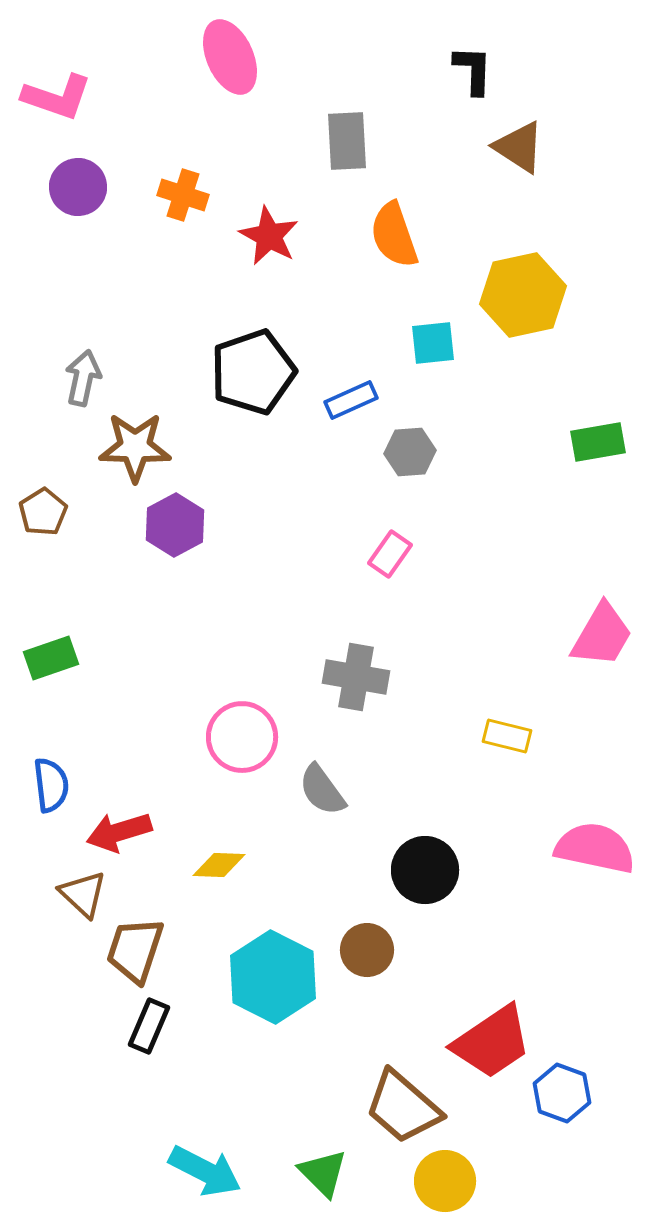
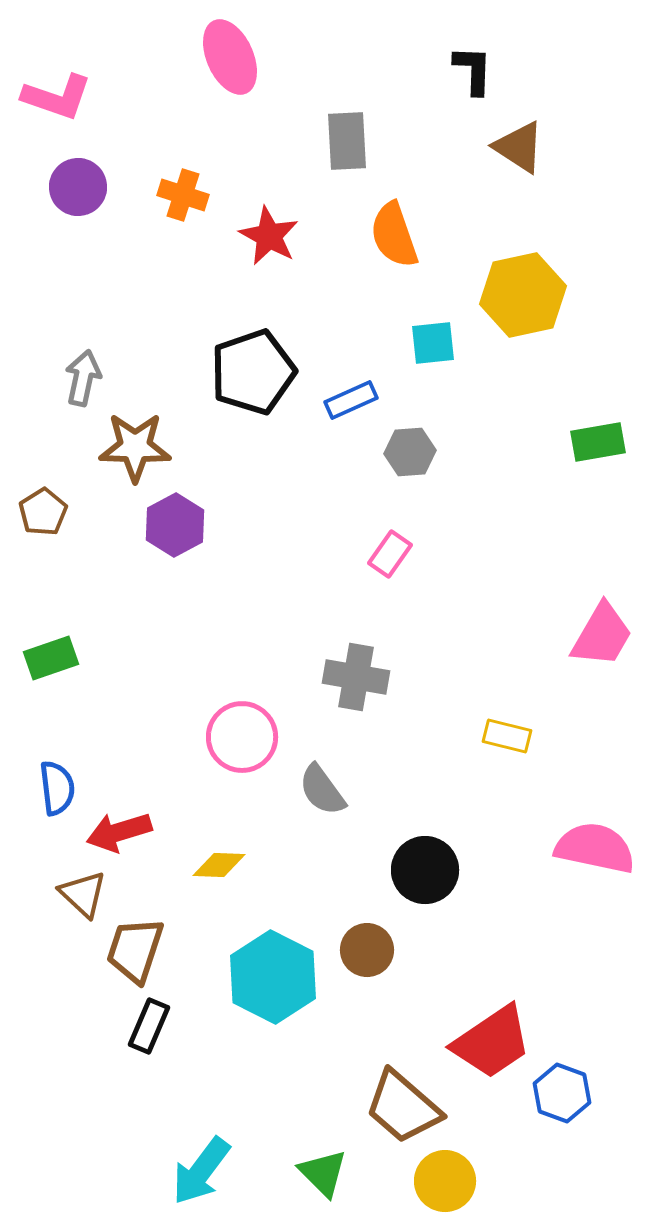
blue semicircle at (51, 785): moved 6 px right, 3 px down
cyan arrow at (205, 1171): moved 4 px left; rotated 100 degrees clockwise
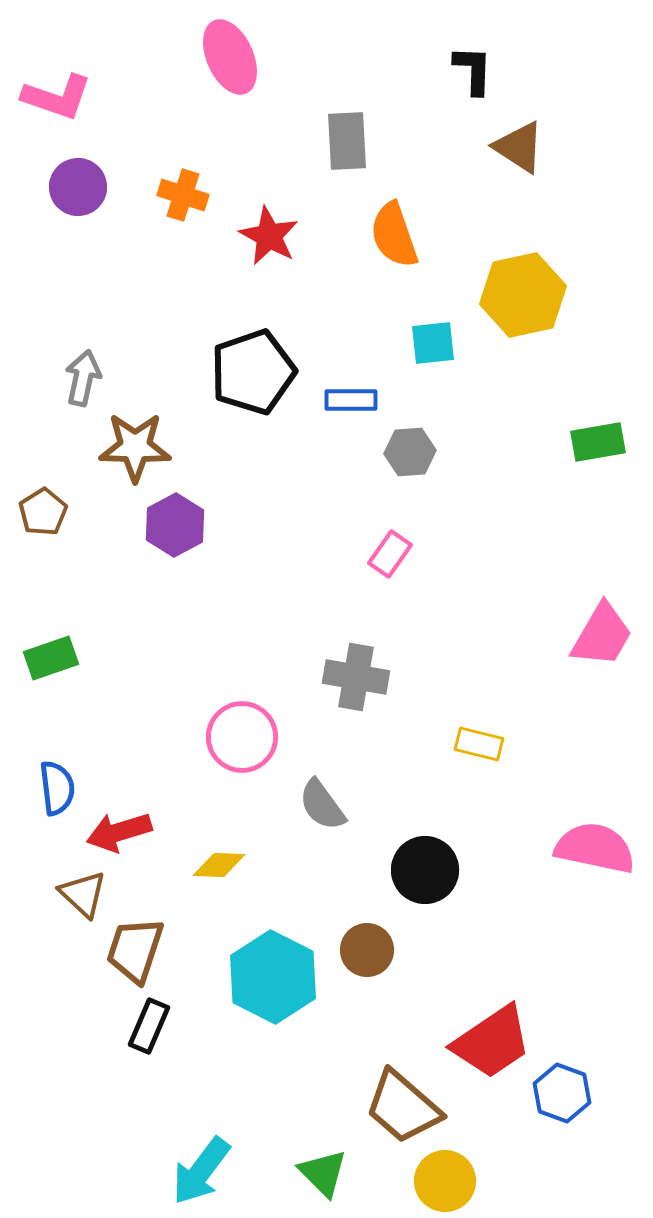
blue rectangle at (351, 400): rotated 24 degrees clockwise
yellow rectangle at (507, 736): moved 28 px left, 8 px down
gray semicircle at (322, 790): moved 15 px down
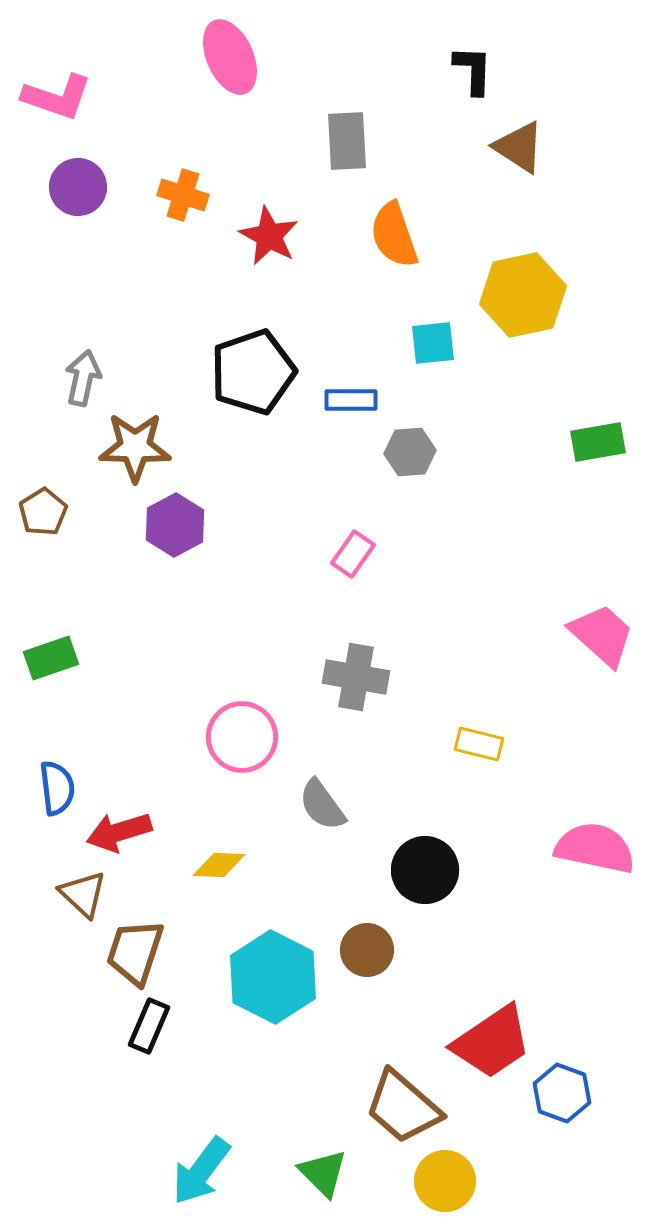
pink rectangle at (390, 554): moved 37 px left
pink trapezoid at (602, 635): rotated 78 degrees counterclockwise
brown trapezoid at (135, 950): moved 2 px down
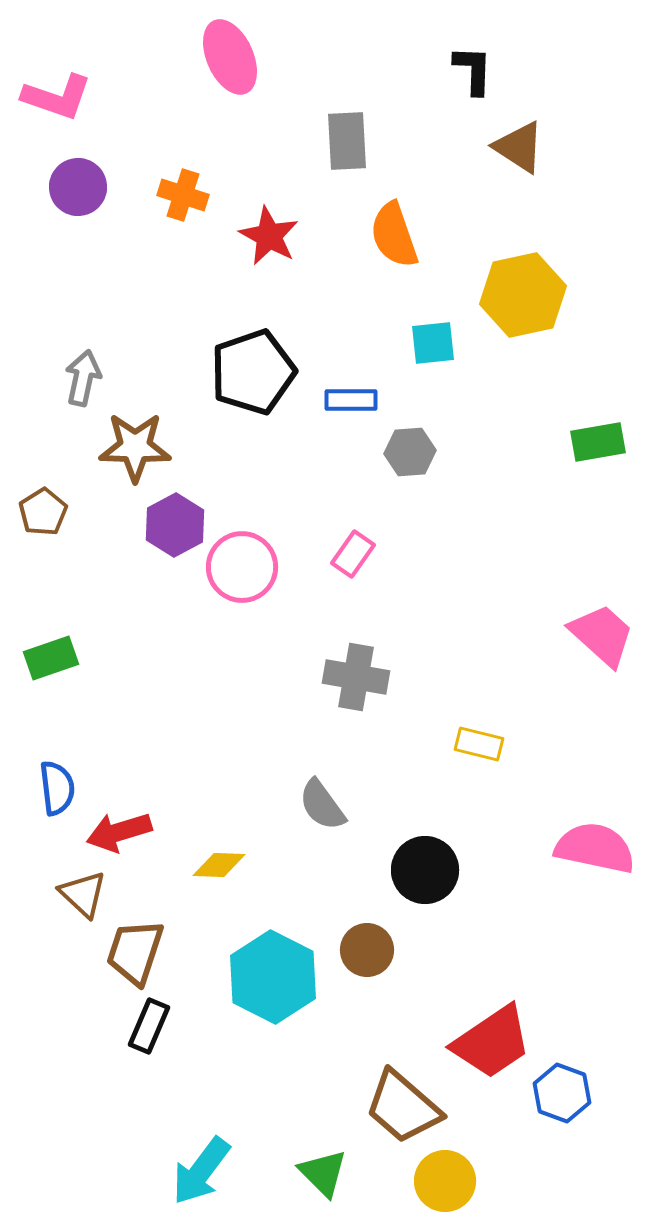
pink circle at (242, 737): moved 170 px up
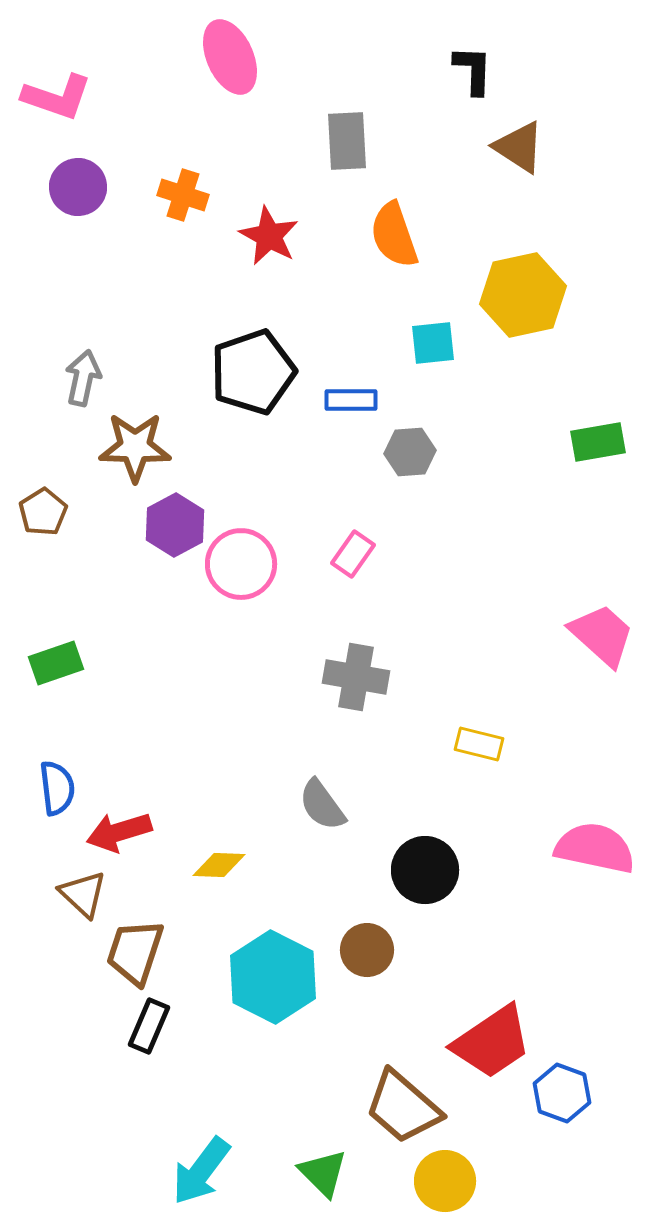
pink circle at (242, 567): moved 1 px left, 3 px up
green rectangle at (51, 658): moved 5 px right, 5 px down
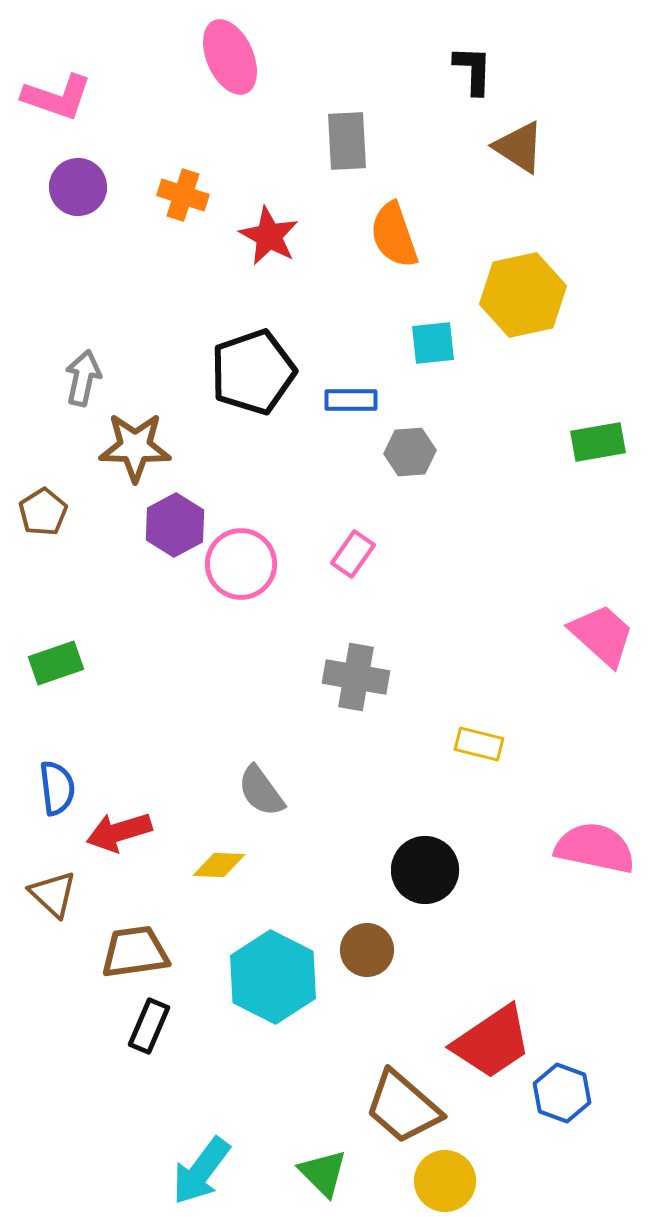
gray semicircle at (322, 805): moved 61 px left, 14 px up
brown triangle at (83, 894): moved 30 px left
brown trapezoid at (135, 952): rotated 64 degrees clockwise
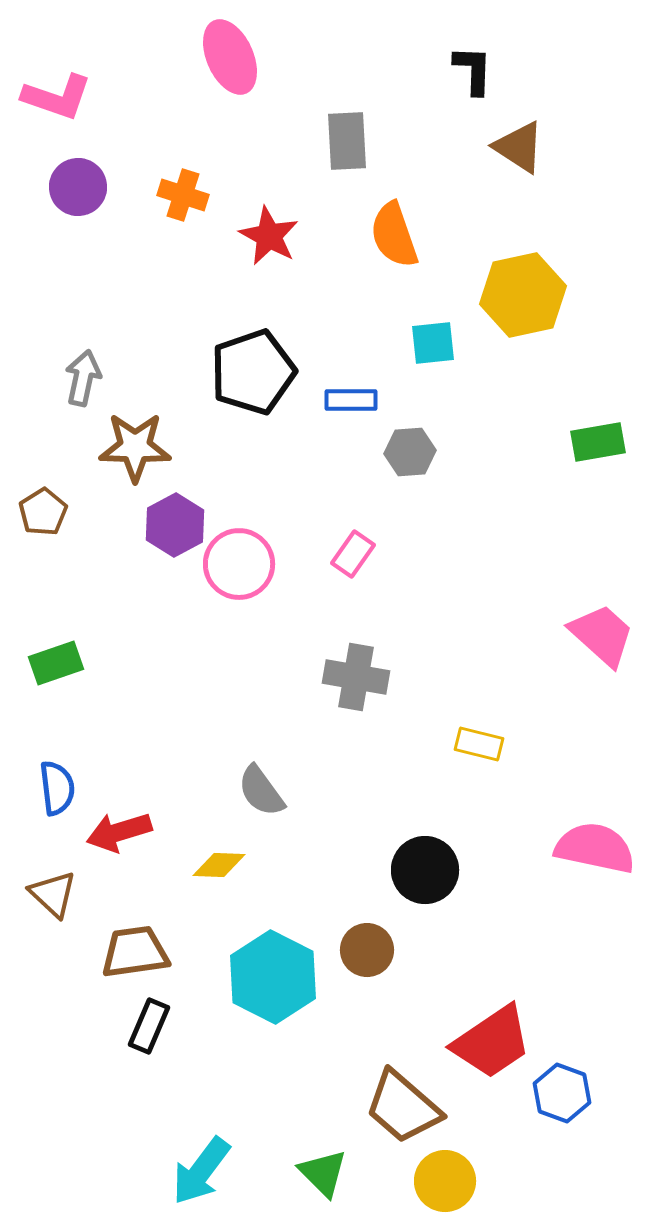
pink circle at (241, 564): moved 2 px left
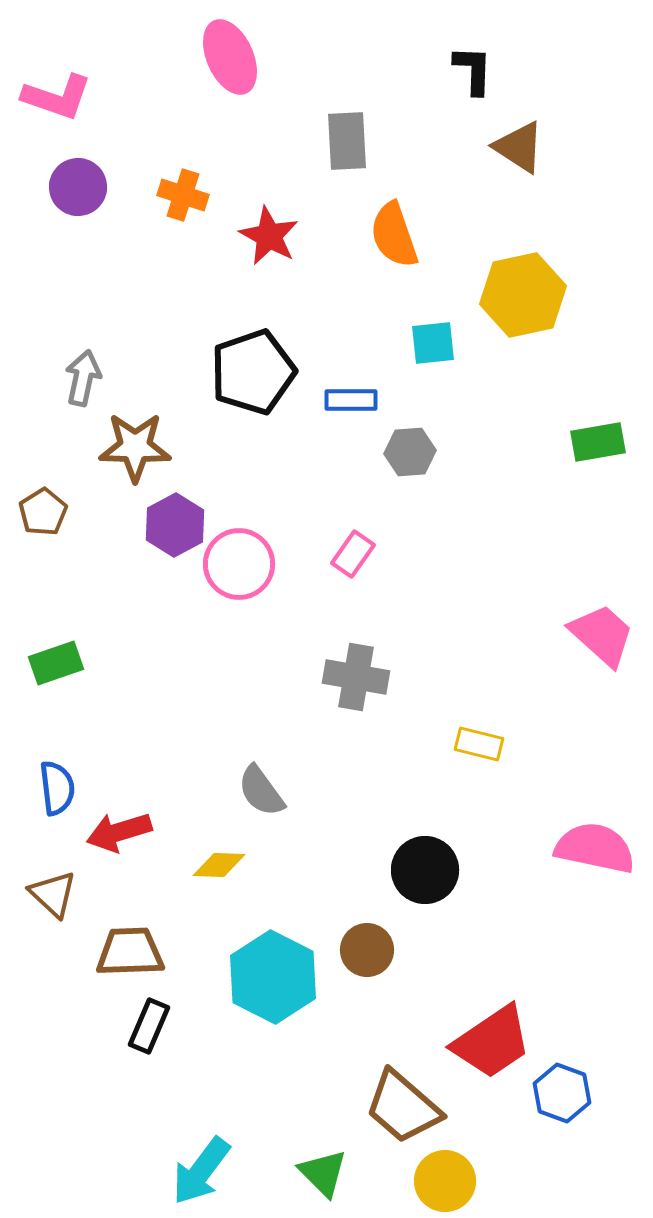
brown trapezoid at (135, 952): moved 5 px left; rotated 6 degrees clockwise
